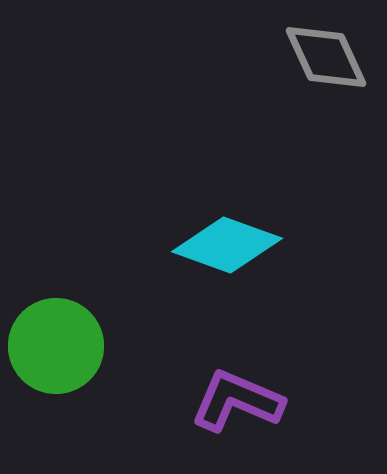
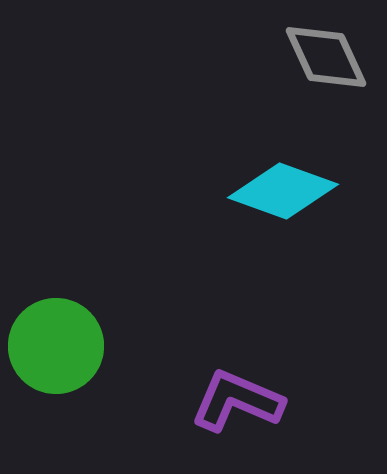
cyan diamond: moved 56 px right, 54 px up
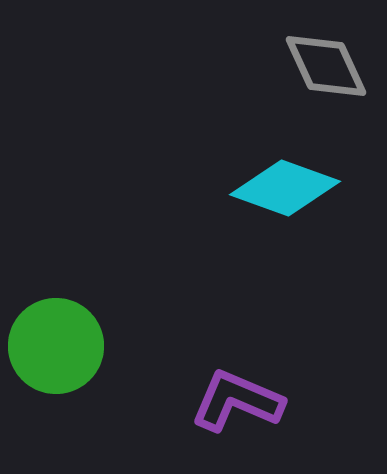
gray diamond: moved 9 px down
cyan diamond: moved 2 px right, 3 px up
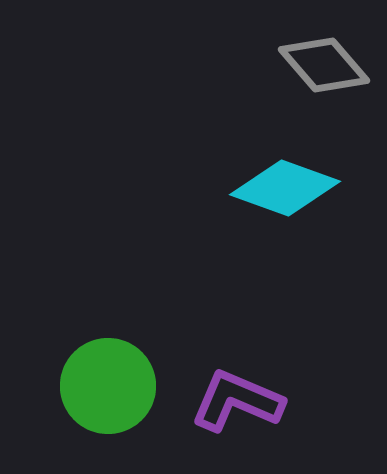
gray diamond: moved 2 px left, 1 px up; rotated 16 degrees counterclockwise
green circle: moved 52 px right, 40 px down
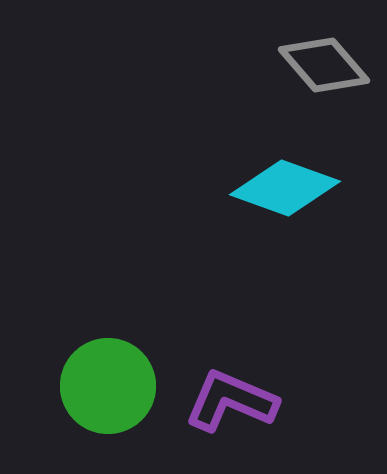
purple L-shape: moved 6 px left
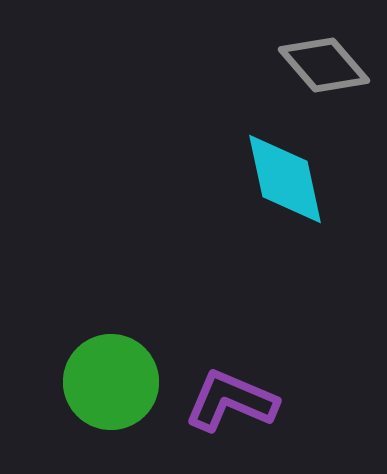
cyan diamond: moved 9 px up; rotated 58 degrees clockwise
green circle: moved 3 px right, 4 px up
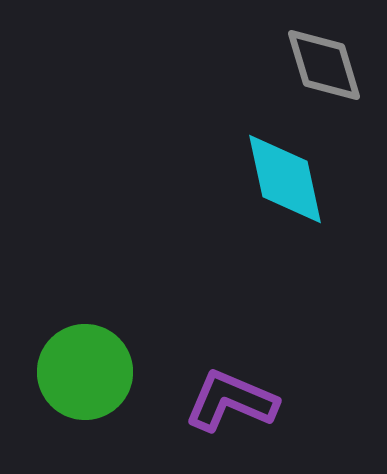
gray diamond: rotated 24 degrees clockwise
green circle: moved 26 px left, 10 px up
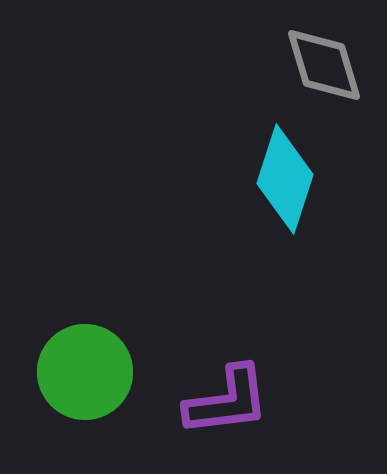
cyan diamond: rotated 30 degrees clockwise
purple L-shape: moved 4 px left; rotated 150 degrees clockwise
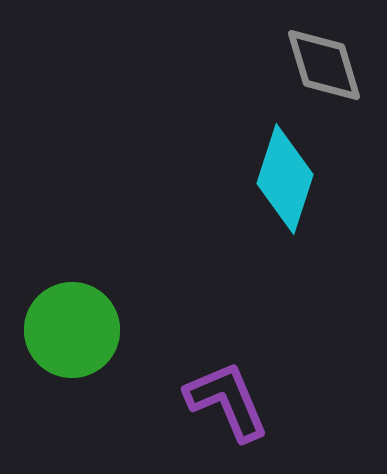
green circle: moved 13 px left, 42 px up
purple L-shape: rotated 106 degrees counterclockwise
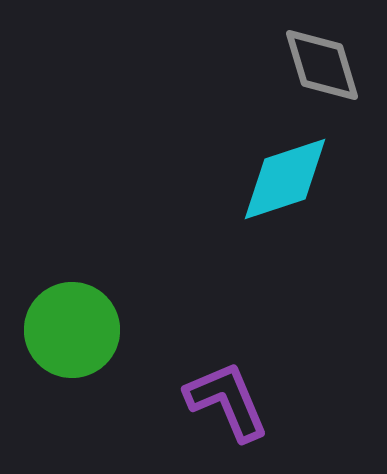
gray diamond: moved 2 px left
cyan diamond: rotated 54 degrees clockwise
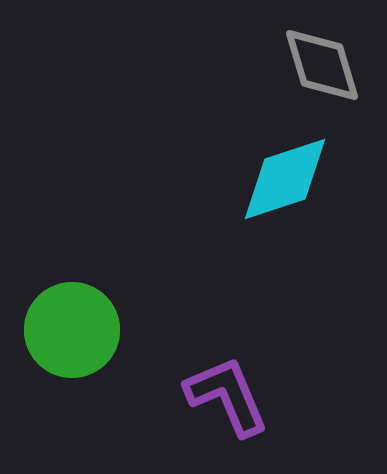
purple L-shape: moved 5 px up
